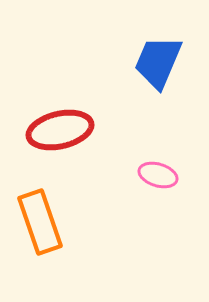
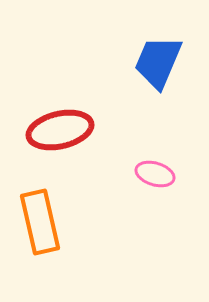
pink ellipse: moved 3 px left, 1 px up
orange rectangle: rotated 6 degrees clockwise
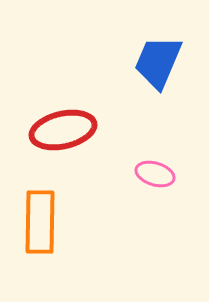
red ellipse: moved 3 px right
orange rectangle: rotated 14 degrees clockwise
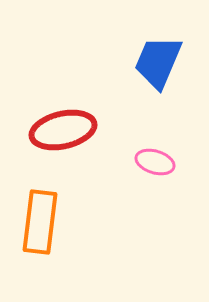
pink ellipse: moved 12 px up
orange rectangle: rotated 6 degrees clockwise
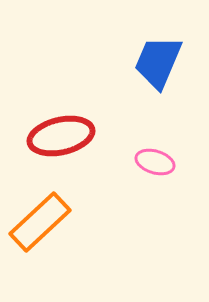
red ellipse: moved 2 px left, 6 px down
orange rectangle: rotated 40 degrees clockwise
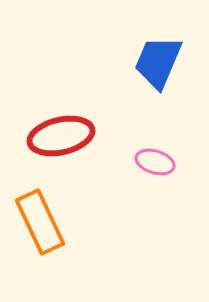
orange rectangle: rotated 72 degrees counterclockwise
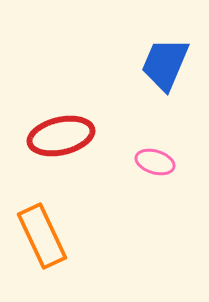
blue trapezoid: moved 7 px right, 2 px down
orange rectangle: moved 2 px right, 14 px down
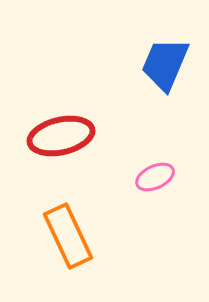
pink ellipse: moved 15 px down; rotated 42 degrees counterclockwise
orange rectangle: moved 26 px right
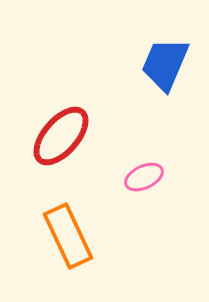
red ellipse: rotated 36 degrees counterclockwise
pink ellipse: moved 11 px left
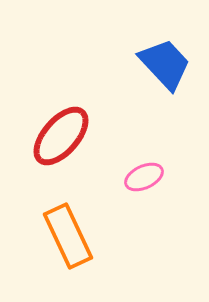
blue trapezoid: rotated 114 degrees clockwise
